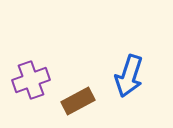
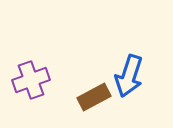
brown rectangle: moved 16 px right, 4 px up
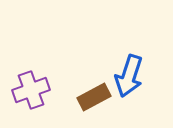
purple cross: moved 10 px down
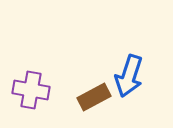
purple cross: rotated 30 degrees clockwise
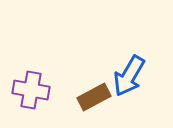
blue arrow: rotated 12 degrees clockwise
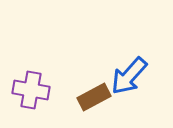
blue arrow: rotated 12 degrees clockwise
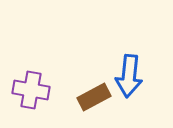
blue arrow: rotated 36 degrees counterclockwise
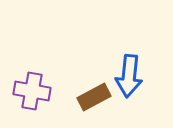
purple cross: moved 1 px right, 1 px down
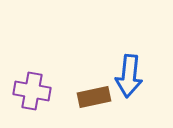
brown rectangle: rotated 16 degrees clockwise
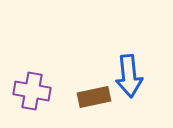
blue arrow: rotated 12 degrees counterclockwise
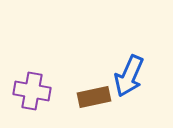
blue arrow: rotated 30 degrees clockwise
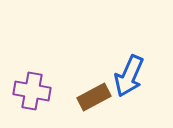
brown rectangle: rotated 16 degrees counterclockwise
